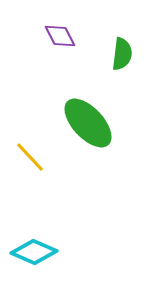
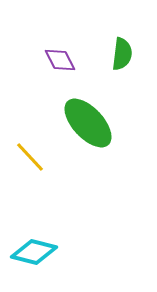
purple diamond: moved 24 px down
cyan diamond: rotated 9 degrees counterclockwise
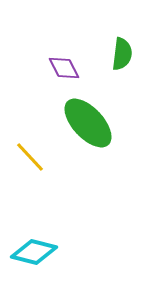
purple diamond: moved 4 px right, 8 px down
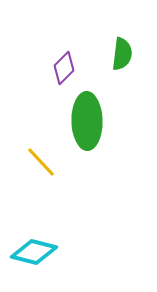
purple diamond: rotated 72 degrees clockwise
green ellipse: moved 1 px left, 2 px up; rotated 42 degrees clockwise
yellow line: moved 11 px right, 5 px down
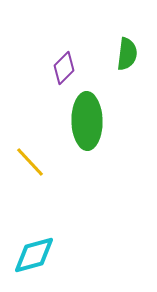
green semicircle: moved 5 px right
yellow line: moved 11 px left
cyan diamond: moved 3 px down; rotated 30 degrees counterclockwise
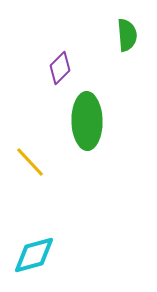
green semicircle: moved 19 px up; rotated 12 degrees counterclockwise
purple diamond: moved 4 px left
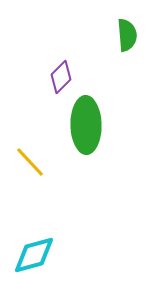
purple diamond: moved 1 px right, 9 px down
green ellipse: moved 1 px left, 4 px down
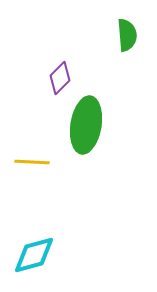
purple diamond: moved 1 px left, 1 px down
green ellipse: rotated 10 degrees clockwise
yellow line: moved 2 px right; rotated 44 degrees counterclockwise
